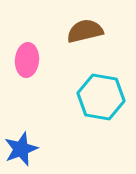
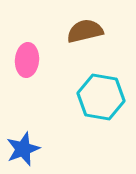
blue star: moved 2 px right
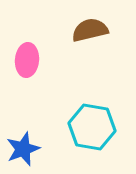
brown semicircle: moved 5 px right, 1 px up
cyan hexagon: moved 9 px left, 30 px down
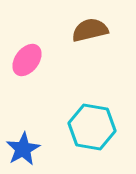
pink ellipse: rotated 32 degrees clockwise
blue star: rotated 8 degrees counterclockwise
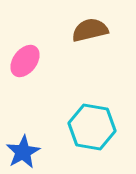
pink ellipse: moved 2 px left, 1 px down
blue star: moved 3 px down
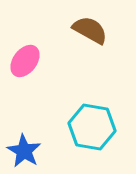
brown semicircle: rotated 42 degrees clockwise
blue star: moved 1 px right, 1 px up; rotated 12 degrees counterclockwise
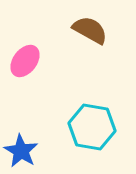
blue star: moved 3 px left
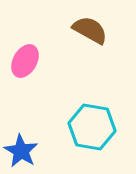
pink ellipse: rotated 8 degrees counterclockwise
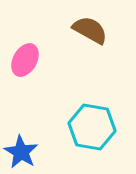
pink ellipse: moved 1 px up
blue star: moved 1 px down
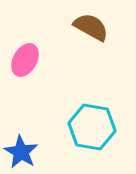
brown semicircle: moved 1 px right, 3 px up
